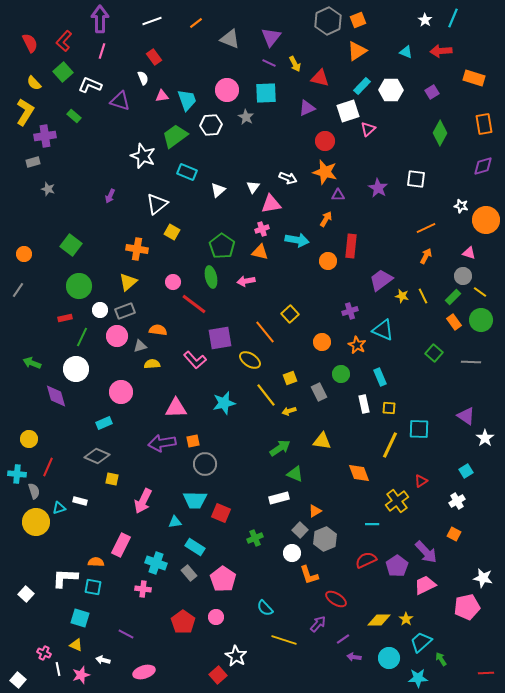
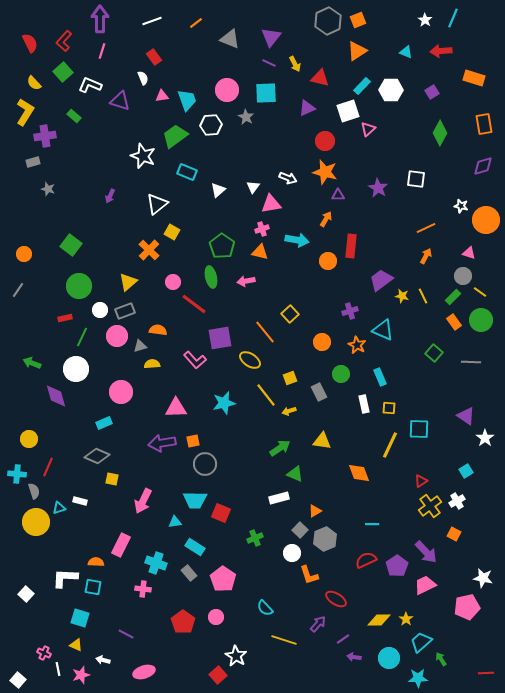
orange cross at (137, 249): moved 12 px right, 1 px down; rotated 35 degrees clockwise
yellow cross at (397, 501): moved 33 px right, 5 px down
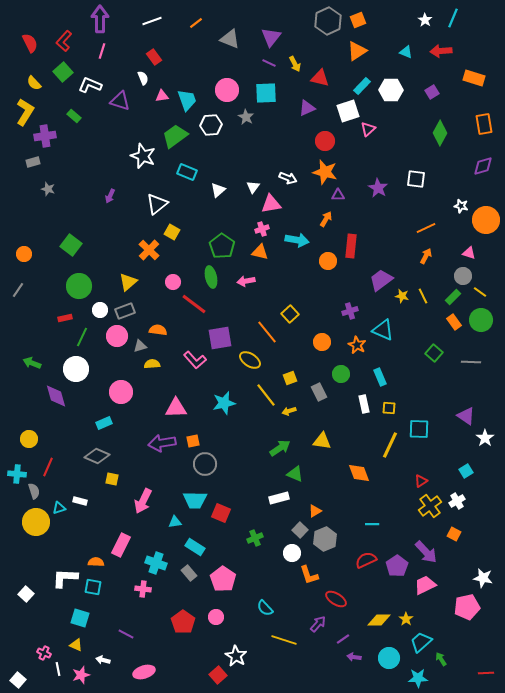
orange line at (265, 332): moved 2 px right
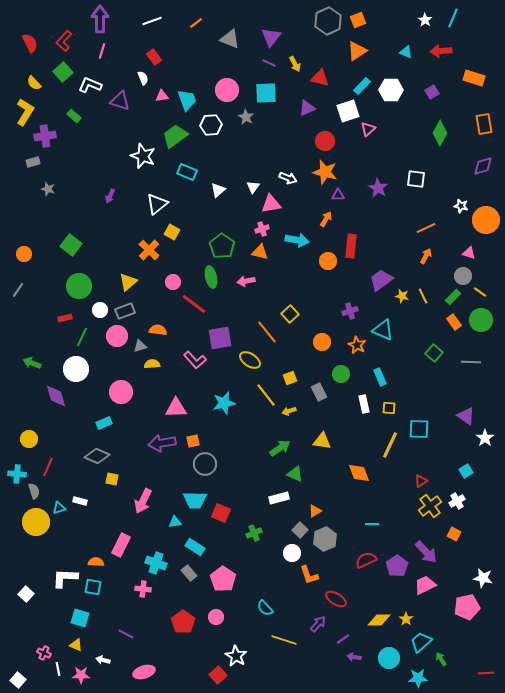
green cross at (255, 538): moved 1 px left, 5 px up
pink star at (81, 675): rotated 18 degrees clockwise
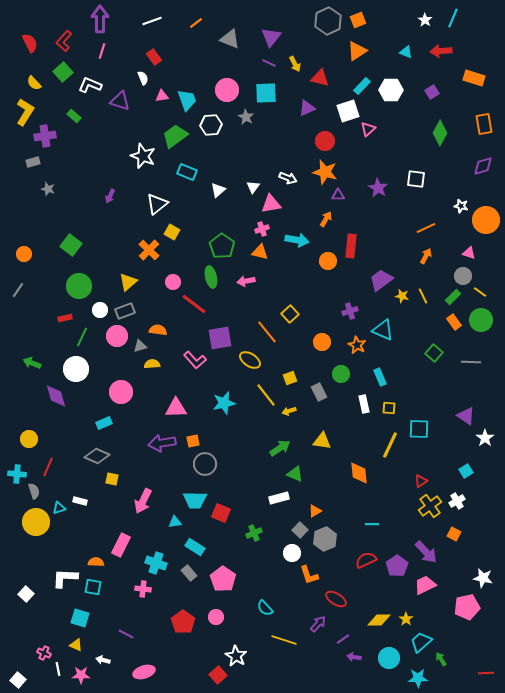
orange diamond at (359, 473): rotated 15 degrees clockwise
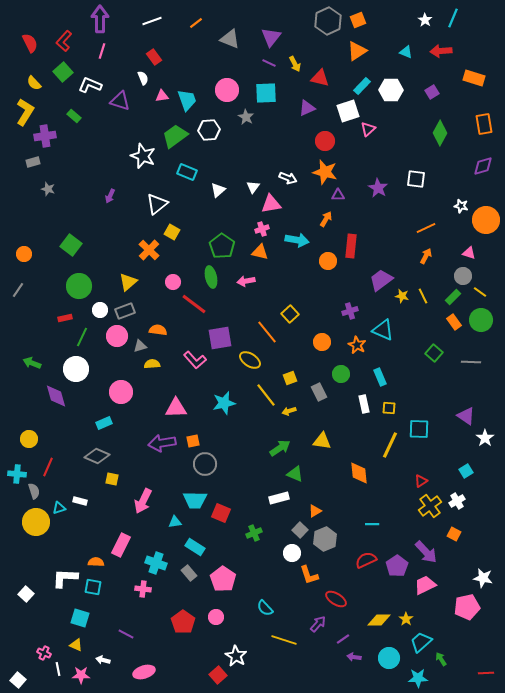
white hexagon at (211, 125): moved 2 px left, 5 px down
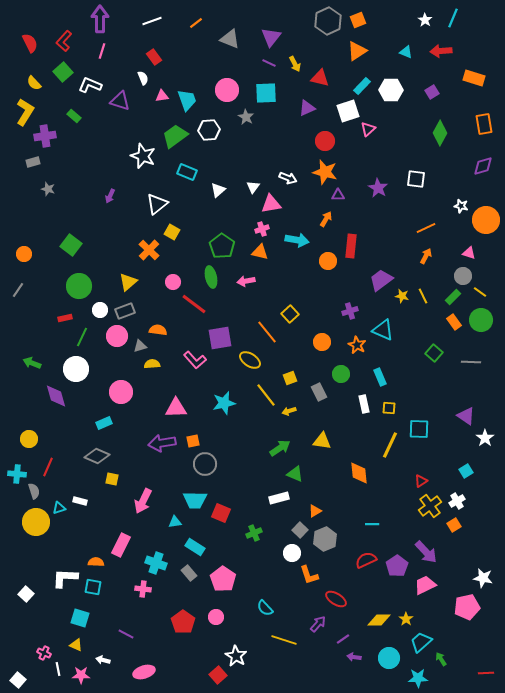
orange square at (454, 534): moved 9 px up; rotated 32 degrees clockwise
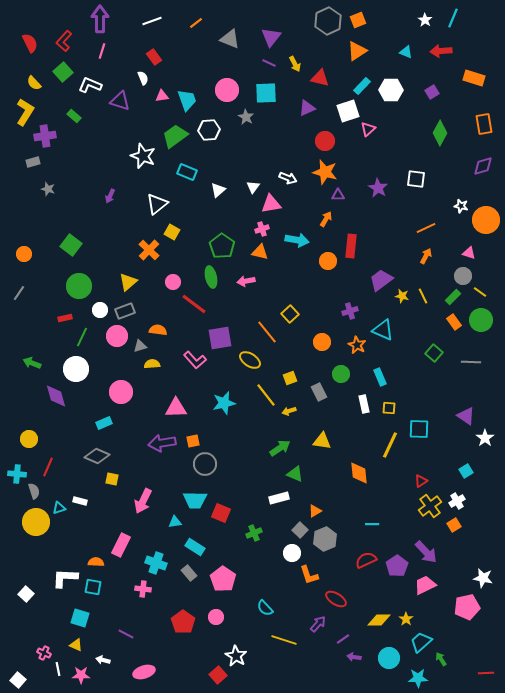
gray line at (18, 290): moved 1 px right, 3 px down
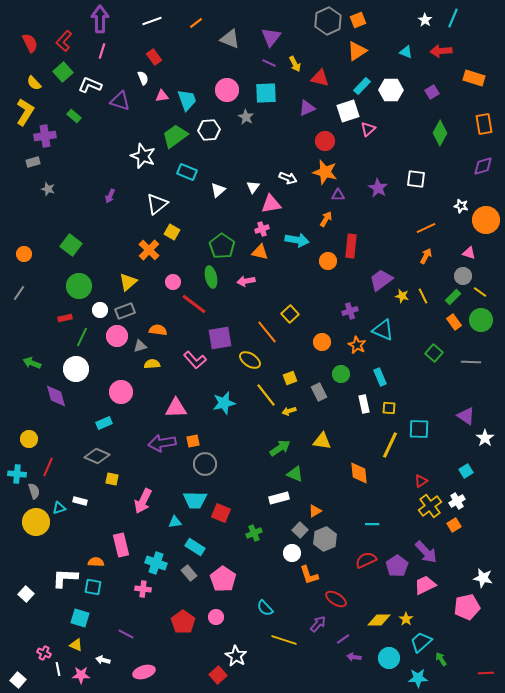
pink rectangle at (121, 545): rotated 40 degrees counterclockwise
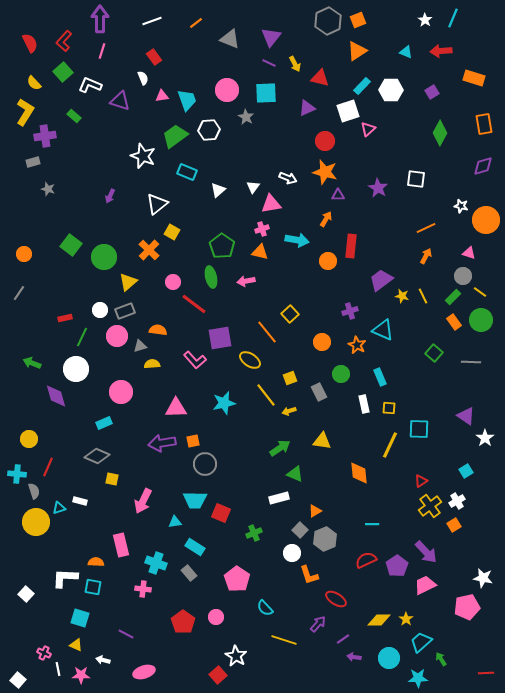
green circle at (79, 286): moved 25 px right, 29 px up
pink pentagon at (223, 579): moved 14 px right
